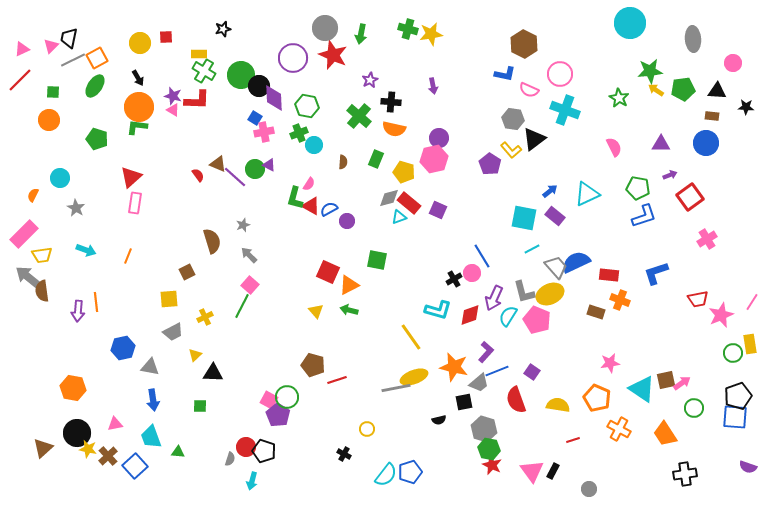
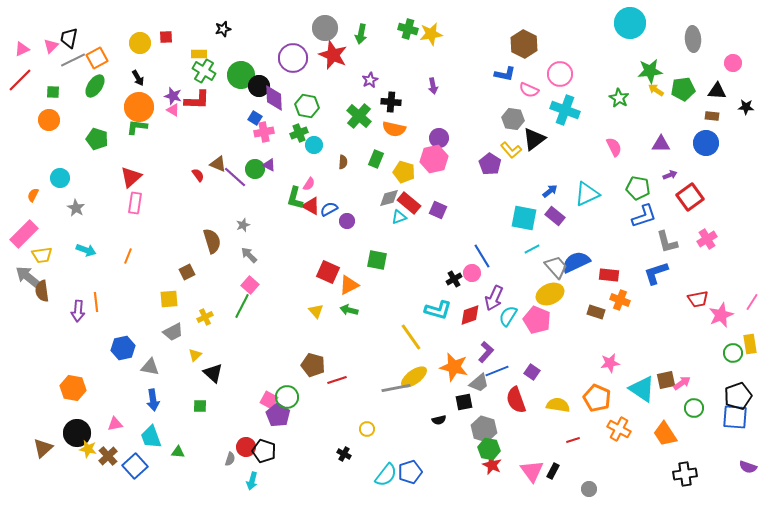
gray L-shape at (524, 292): moved 143 px right, 50 px up
black triangle at (213, 373): rotated 40 degrees clockwise
yellow ellipse at (414, 377): rotated 16 degrees counterclockwise
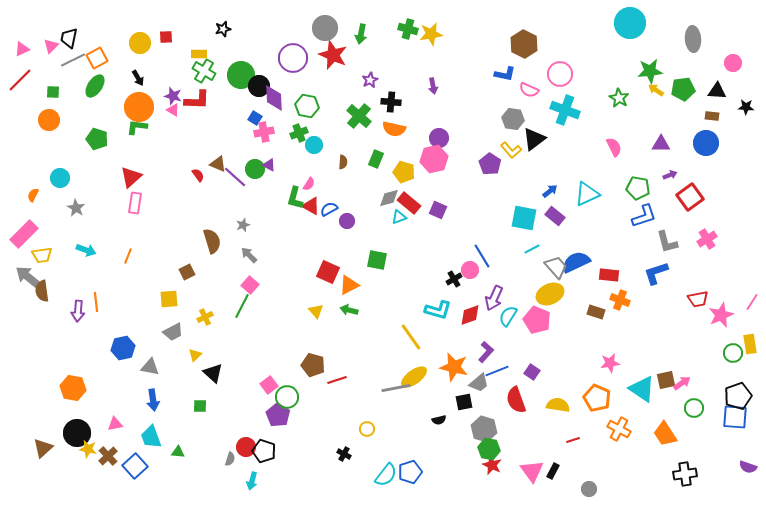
pink circle at (472, 273): moved 2 px left, 3 px up
pink square at (269, 400): moved 15 px up; rotated 24 degrees clockwise
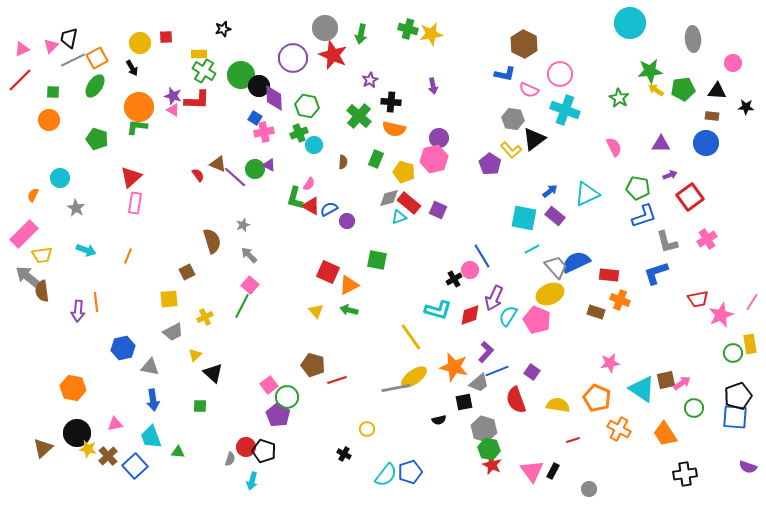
black arrow at (138, 78): moved 6 px left, 10 px up
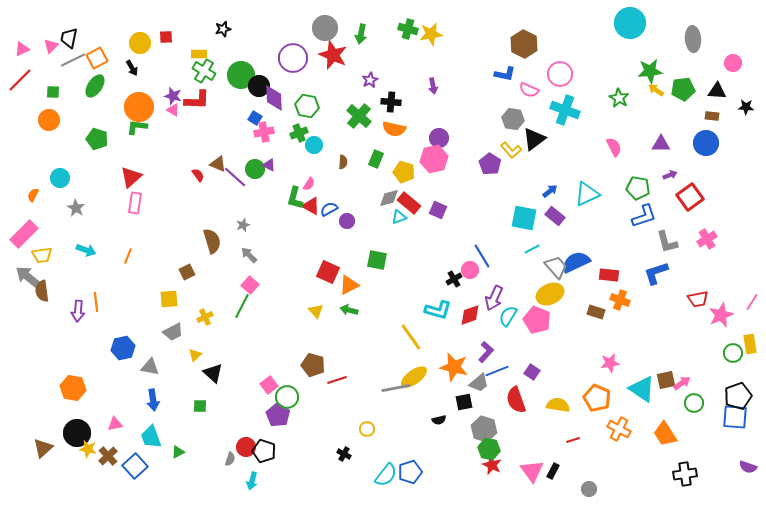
green circle at (694, 408): moved 5 px up
green triangle at (178, 452): rotated 32 degrees counterclockwise
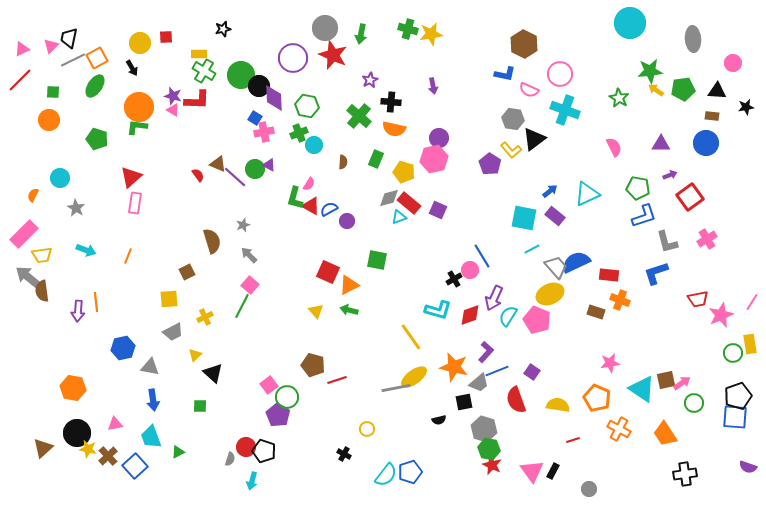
black star at (746, 107): rotated 14 degrees counterclockwise
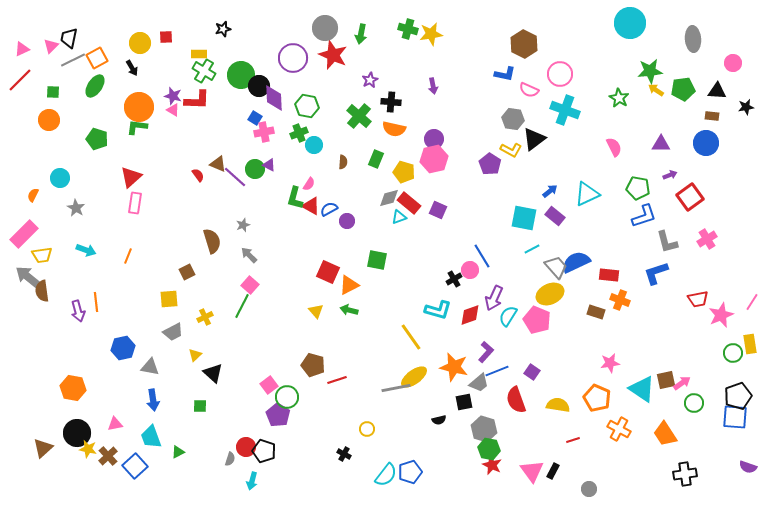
purple circle at (439, 138): moved 5 px left, 1 px down
yellow L-shape at (511, 150): rotated 20 degrees counterclockwise
purple arrow at (78, 311): rotated 20 degrees counterclockwise
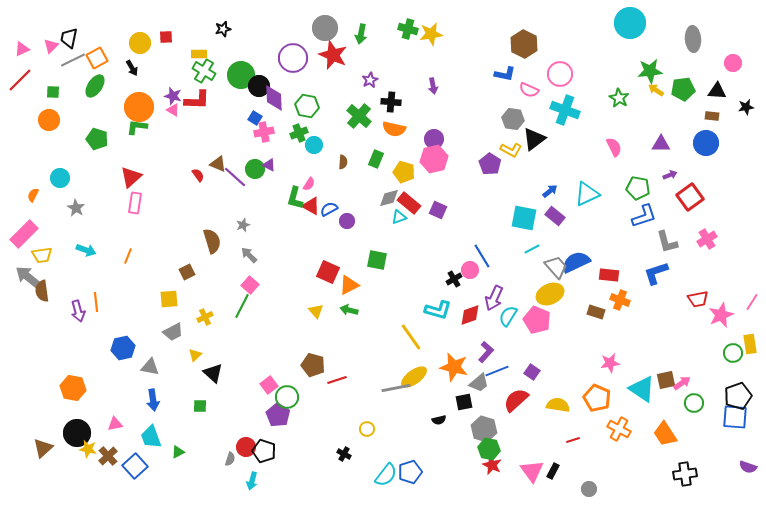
red semicircle at (516, 400): rotated 68 degrees clockwise
